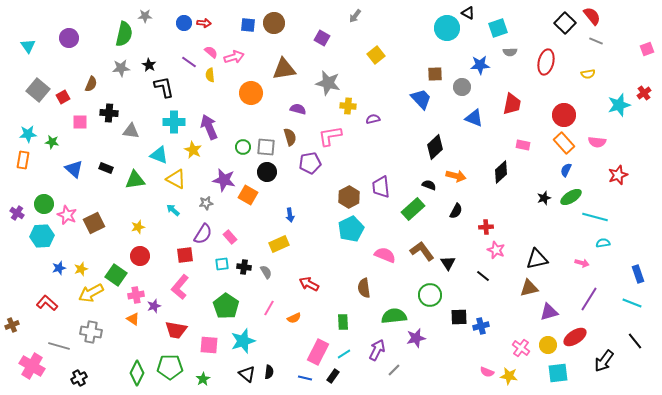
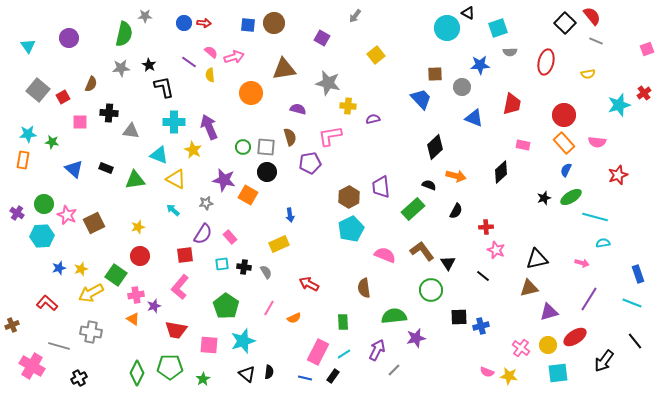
green circle at (430, 295): moved 1 px right, 5 px up
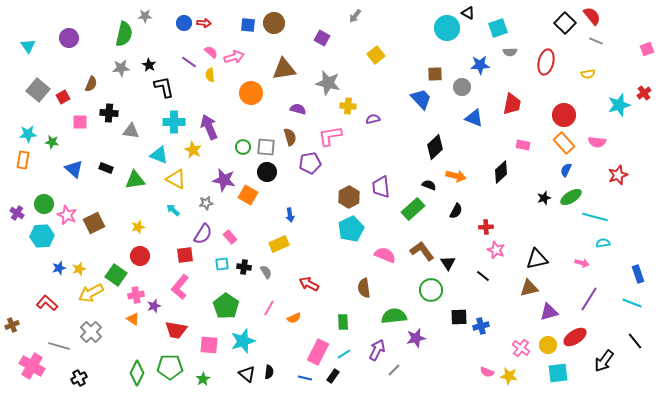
yellow star at (81, 269): moved 2 px left
gray cross at (91, 332): rotated 35 degrees clockwise
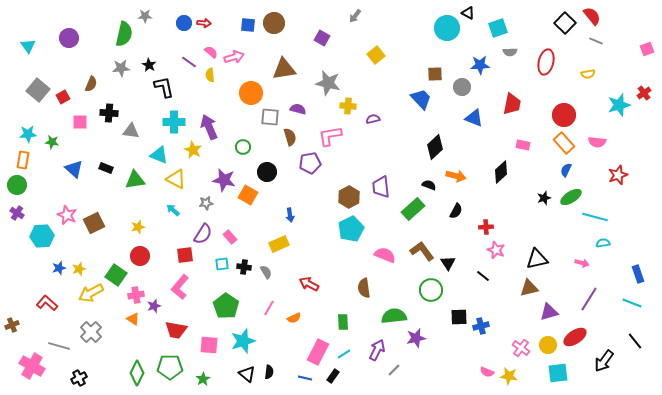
gray square at (266, 147): moved 4 px right, 30 px up
green circle at (44, 204): moved 27 px left, 19 px up
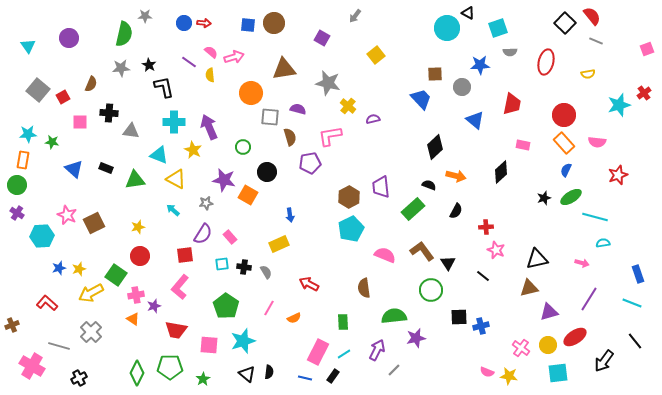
yellow cross at (348, 106): rotated 35 degrees clockwise
blue triangle at (474, 118): moved 1 px right, 2 px down; rotated 18 degrees clockwise
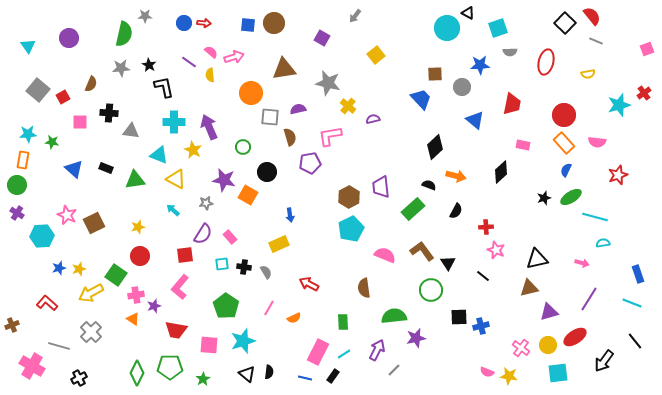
purple semicircle at (298, 109): rotated 28 degrees counterclockwise
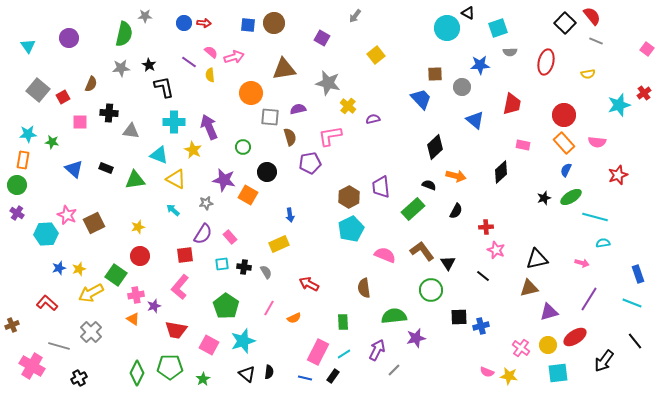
pink square at (647, 49): rotated 32 degrees counterclockwise
cyan hexagon at (42, 236): moved 4 px right, 2 px up
pink square at (209, 345): rotated 24 degrees clockwise
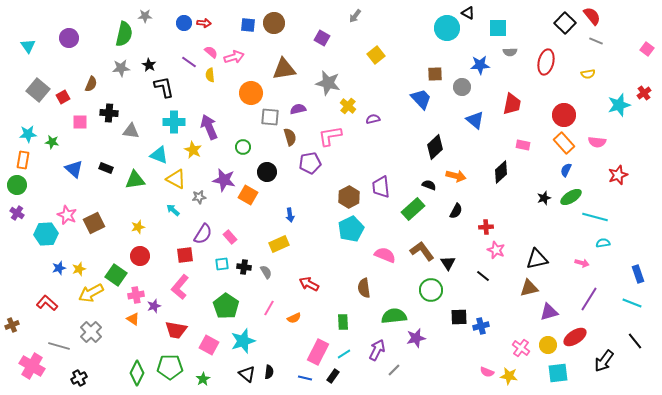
cyan square at (498, 28): rotated 18 degrees clockwise
gray star at (206, 203): moved 7 px left, 6 px up
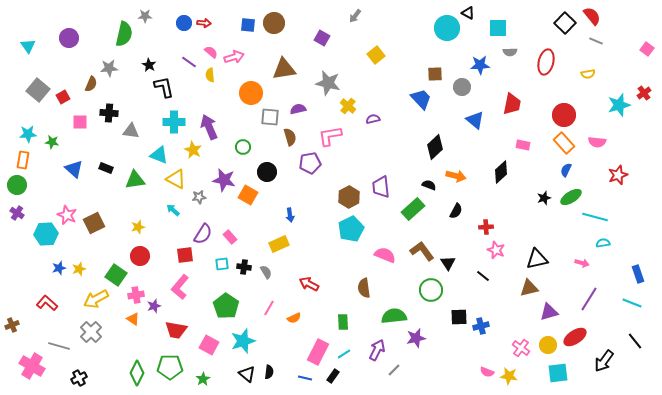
gray star at (121, 68): moved 12 px left
yellow arrow at (91, 293): moved 5 px right, 6 px down
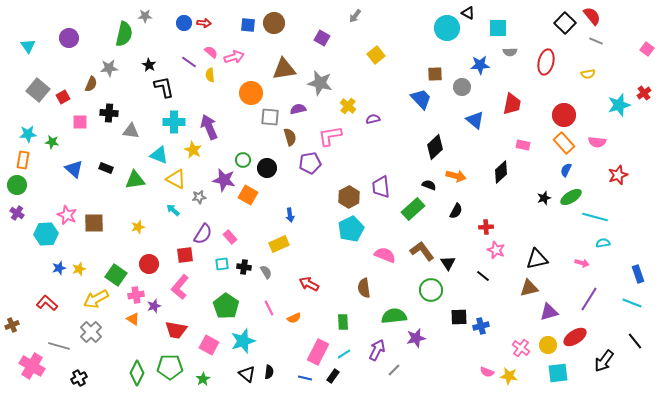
gray star at (328, 83): moved 8 px left
green circle at (243, 147): moved 13 px down
black circle at (267, 172): moved 4 px up
brown square at (94, 223): rotated 25 degrees clockwise
red circle at (140, 256): moved 9 px right, 8 px down
pink line at (269, 308): rotated 56 degrees counterclockwise
